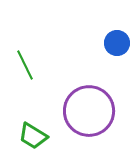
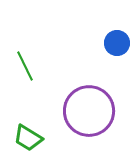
green line: moved 1 px down
green trapezoid: moved 5 px left, 2 px down
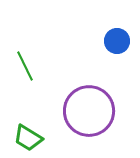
blue circle: moved 2 px up
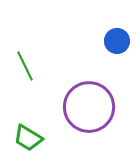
purple circle: moved 4 px up
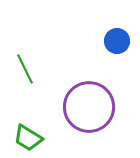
green line: moved 3 px down
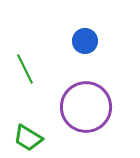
blue circle: moved 32 px left
purple circle: moved 3 px left
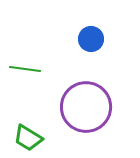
blue circle: moved 6 px right, 2 px up
green line: rotated 56 degrees counterclockwise
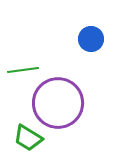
green line: moved 2 px left, 1 px down; rotated 16 degrees counterclockwise
purple circle: moved 28 px left, 4 px up
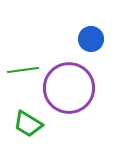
purple circle: moved 11 px right, 15 px up
green trapezoid: moved 14 px up
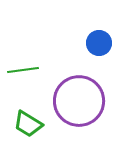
blue circle: moved 8 px right, 4 px down
purple circle: moved 10 px right, 13 px down
